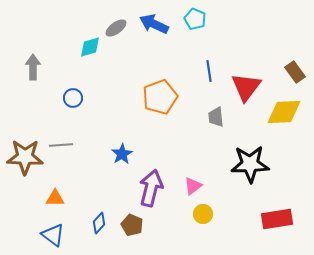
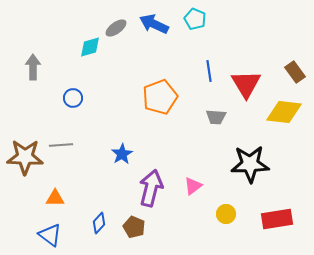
red triangle: moved 3 px up; rotated 8 degrees counterclockwise
yellow diamond: rotated 9 degrees clockwise
gray trapezoid: rotated 80 degrees counterclockwise
yellow circle: moved 23 px right
brown pentagon: moved 2 px right, 2 px down
blue triangle: moved 3 px left
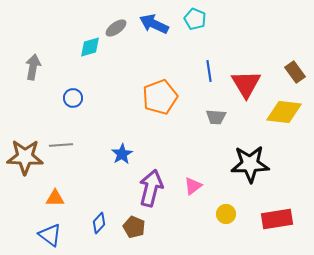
gray arrow: rotated 10 degrees clockwise
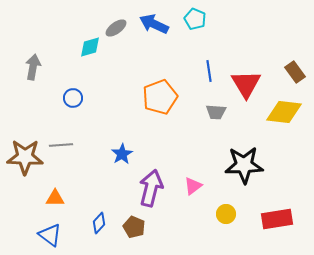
gray trapezoid: moved 5 px up
black star: moved 6 px left, 1 px down
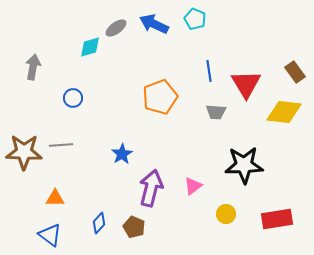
brown star: moved 1 px left, 5 px up
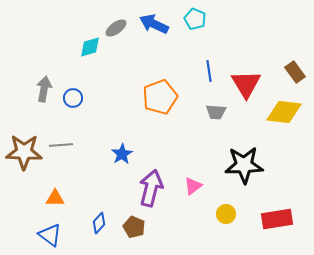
gray arrow: moved 11 px right, 22 px down
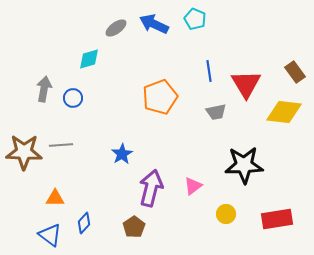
cyan diamond: moved 1 px left, 12 px down
gray trapezoid: rotated 15 degrees counterclockwise
blue diamond: moved 15 px left
brown pentagon: rotated 15 degrees clockwise
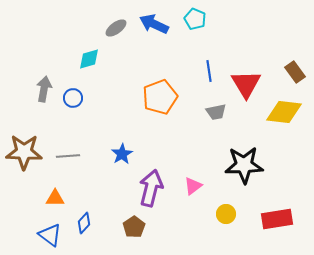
gray line: moved 7 px right, 11 px down
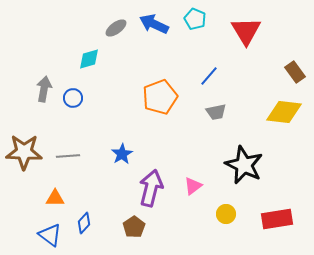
blue line: moved 5 px down; rotated 50 degrees clockwise
red triangle: moved 53 px up
black star: rotated 27 degrees clockwise
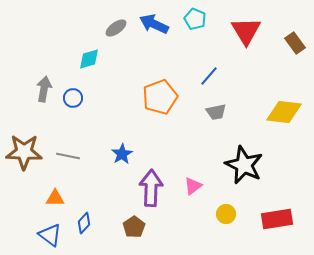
brown rectangle: moved 29 px up
gray line: rotated 15 degrees clockwise
purple arrow: rotated 12 degrees counterclockwise
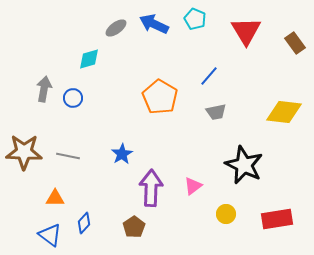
orange pentagon: rotated 20 degrees counterclockwise
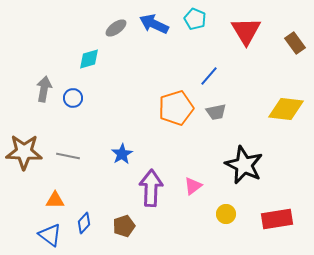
orange pentagon: moved 16 px right, 11 px down; rotated 24 degrees clockwise
yellow diamond: moved 2 px right, 3 px up
orange triangle: moved 2 px down
brown pentagon: moved 10 px left, 1 px up; rotated 15 degrees clockwise
